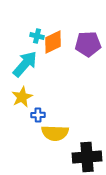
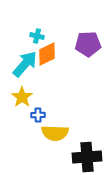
orange diamond: moved 6 px left, 12 px down
yellow star: rotated 10 degrees counterclockwise
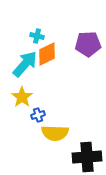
blue cross: rotated 16 degrees counterclockwise
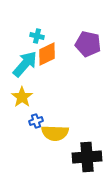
purple pentagon: rotated 15 degrees clockwise
blue cross: moved 2 px left, 6 px down
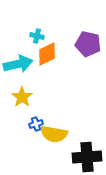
cyan arrow: moved 7 px left; rotated 36 degrees clockwise
blue cross: moved 3 px down
yellow semicircle: moved 1 px left, 1 px down; rotated 8 degrees clockwise
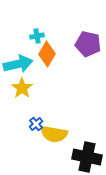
cyan cross: rotated 24 degrees counterclockwise
orange diamond: rotated 35 degrees counterclockwise
yellow star: moved 9 px up
blue cross: rotated 24 degrees counterclockwise
black cross: rotated 16 degrees clockwise
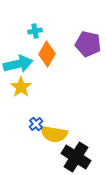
cyan cross: moved 2 px left, 5 px up
yellow star: moved 1 px left, 1 px up
black cross: moved 11 px left; rotated 20 degrees clockwise
